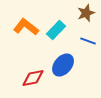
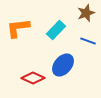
orange L-shape: moved 8 px left, 1 px down; rotated 45 degrees counterclockwise
red diamond: rotated 35 degrees clockwise
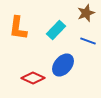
orange L-shape: rotated 75 degrees counterclockwise
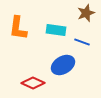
cyan rectangle: rotated 54 degrees clockwise
blue line: moved 6 px left, 1 px down
blue ellipse: rotated 20 degrees clockwise
red diamond: moved 5 px down
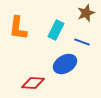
cyan rectangle: rotated 72 degrees counterclockwise
blue ellipse: moved 2 px right, 1 px up
red diamond: rotated 20 degrees counterclockwise
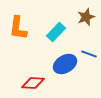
brown star: moved 4 px down
cyan rectangle: moved 2 px down; rotated 18 degrees clockwise
blue line: moved 7 px right, 12 px down
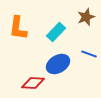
blue ellipse: moved 7 px left
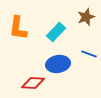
blue ellipse: rotated 20 degrees clockwise
